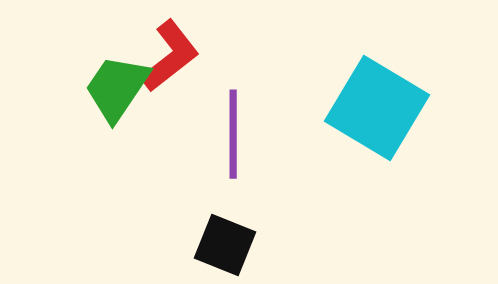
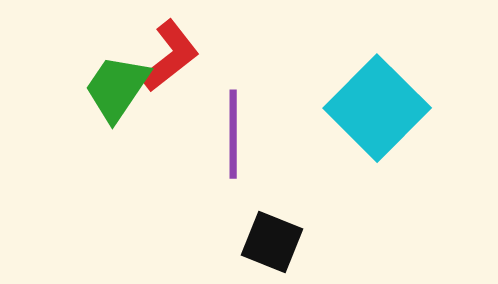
cyan square: rotated 14 degrees clockwise
black square: moved 47 px right, 3 px up
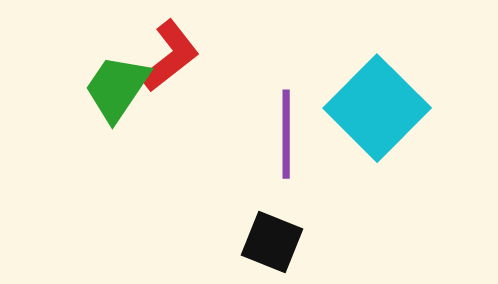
purple line: moved 53 px right
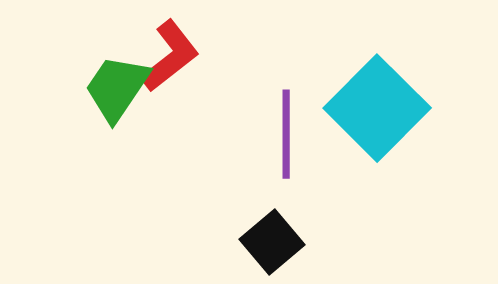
black square: rotated 28 degrees clockwise
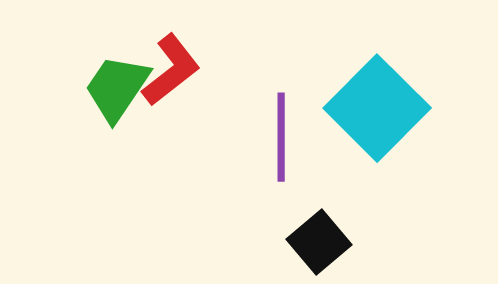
red L-shape: moved 1 px right, 14 px down
purple line: moved 5 px left, 3 px down
black square: moved 47 px right
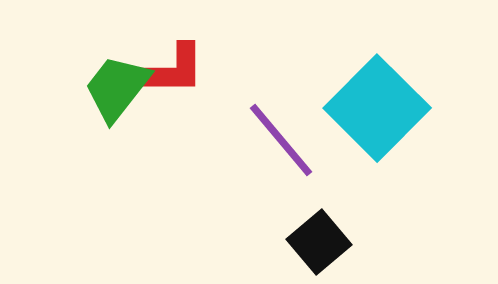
red L-shape: rotated 38 degrees clockwise
green trapezoid: rotated 4 degrees clockwise
purple line: moved 3 px down; rotated 40 degrees counterclockwise
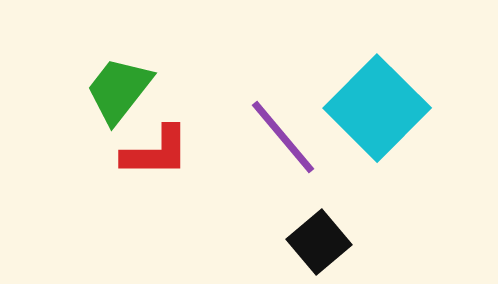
red L-shape: moved 15 px left, 82 px down
green trapezoid: moved 2 px right, 2 px down
purple line: moved 2 px right, 3 px up
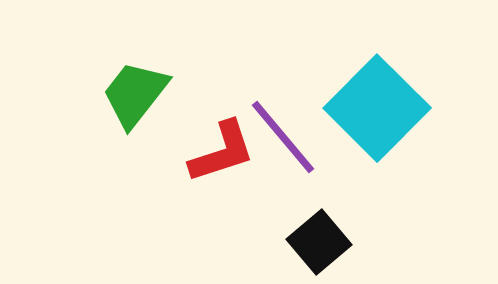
green trapezoid: moved 16 px right, 4 px down
red L-shape: moved 66 px right; rotated 18 degrees counterclockwise
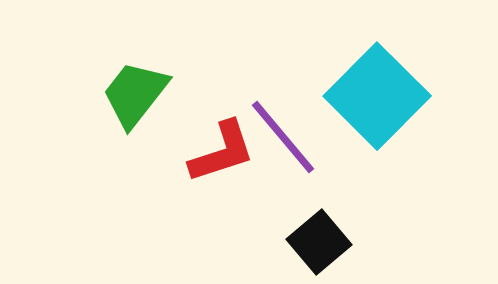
cyan square: moved 12 px up
